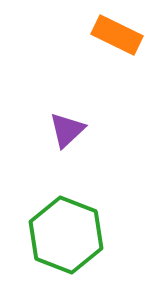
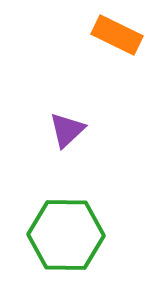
green hexagon: rotated 20 degrees counterclockwise
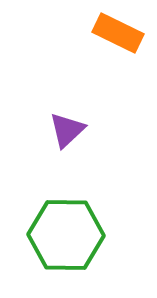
orange rectangle: moved 1 px right, 2 px up
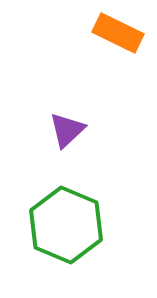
green hexagon: moved 10 px up; rotated 22 degrees clockwise
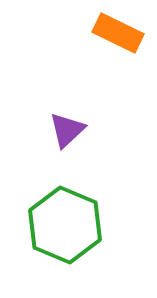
green hexagon: moved 1 px left
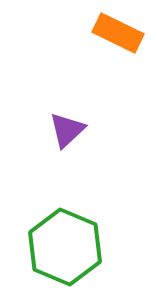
green hexagon: moved 22 px down
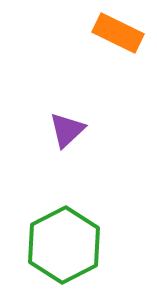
green hexagon: moved 1 px left, 2 px up; rotated 10 degrees clockwise
